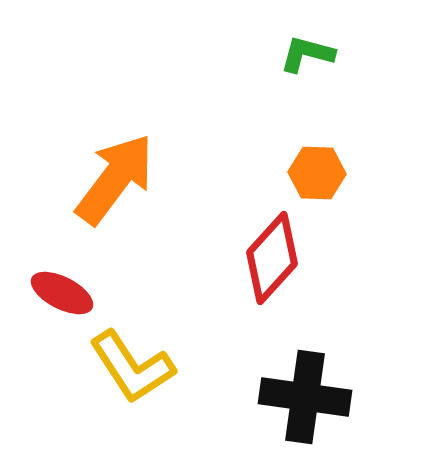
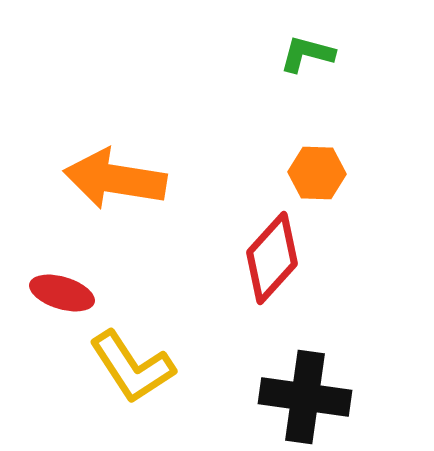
orange arrow: rotated 118 degrees counterclockwise
red ellipse: rotated 10 degrees counterclockwise
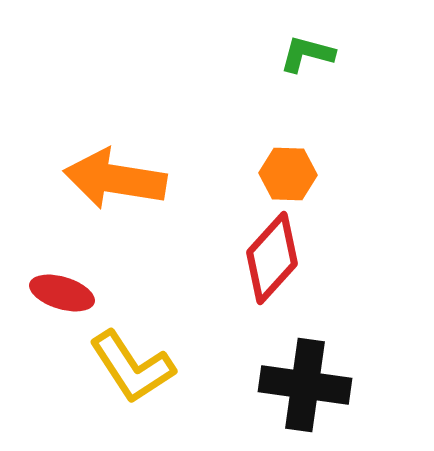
orange hexagon: moved 29 px left, 1 px down
black cross: moved 12 px up
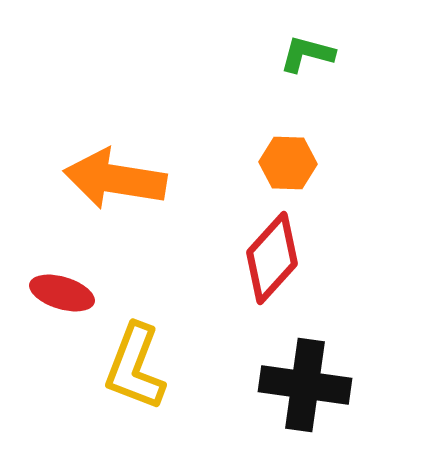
orange hexagon: moved 11 px up
yellow L-shape: moved 3 px right; rotated 54 degrees clockwise
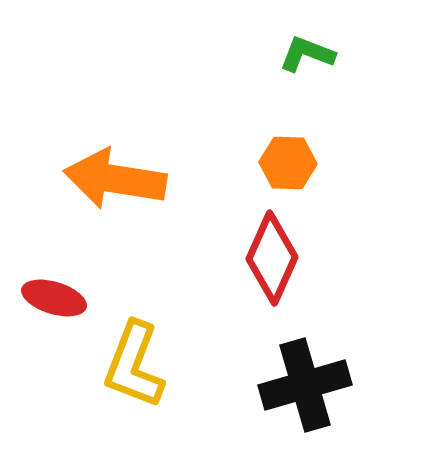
green L-shape: rotated 6 degrees clockwise
red diamond: rotated 18 degrees counterclockwise
red ellipse: moved 8 px left, 5 px down
yellow L-shape: moved 1 px left, 2 px up
black cross: rotated 24 degrees counterclockwise
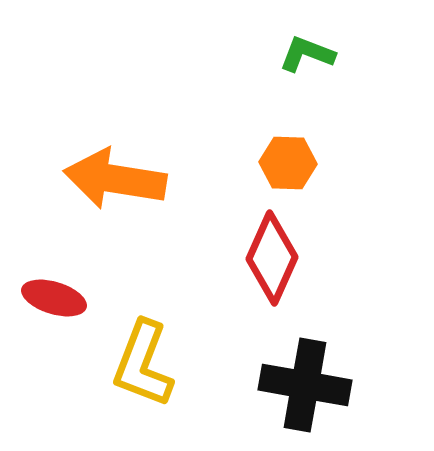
yellow L-shape: moved 9 px right, 1 px up
black cross: rotated 26 degrees clockwise
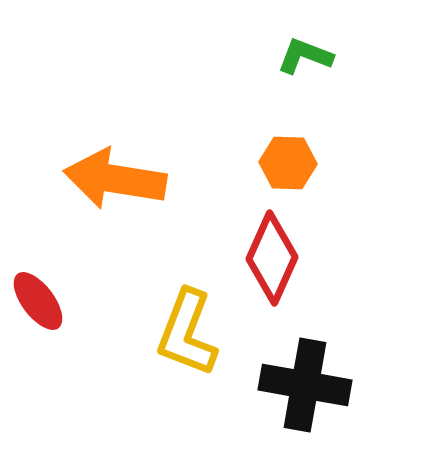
green L-shape: moved 2 px left, 2 px down
red ellipse: moved 16 px left, 3 px down; rotated 36 degrees clockwise
yellow L-shape: moved 44 px right, 31 px up
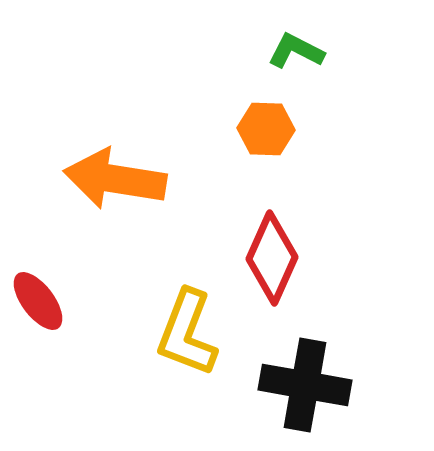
green L-shape: moved 9 px left, 5 px up; rotated 6 degrees clockwise
orange hexagon: moved 22 px left, 34 px up
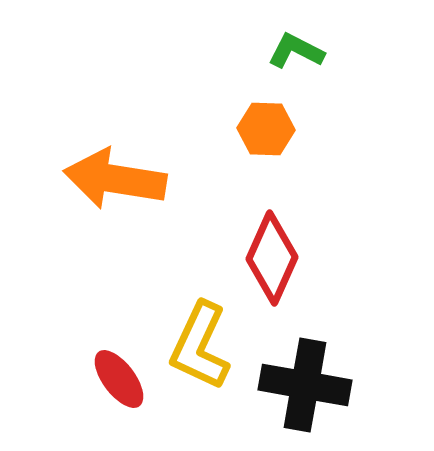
red ellipse: moved 81 px right, 78 px down
yellow L-shape: moved 13 px right, 13 px down; rotated 4 degrees clockwise
